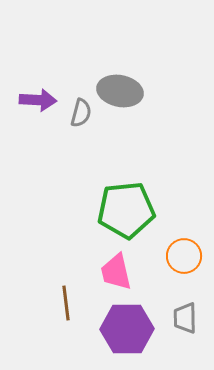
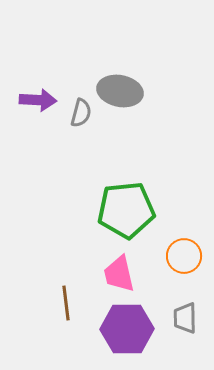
pink trapezoid: moved 3 px right, 2 px down
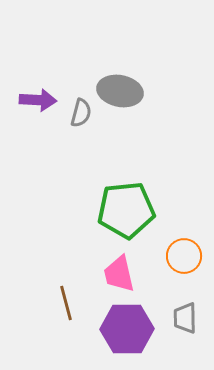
brown line: rotated 8 degrees counterclockwise
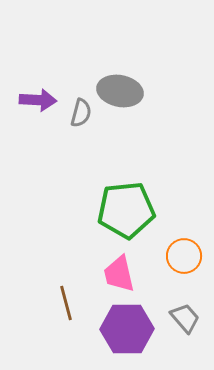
gray trapezoid: rotated 140 degrees clockwise
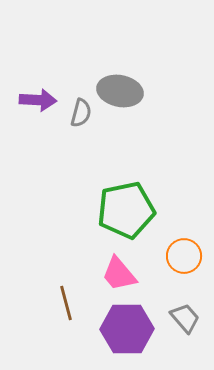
green pentagon: rotated 6 degrees counterclockwise
pink trapezoid: rotated 27 degrees counterclockwise
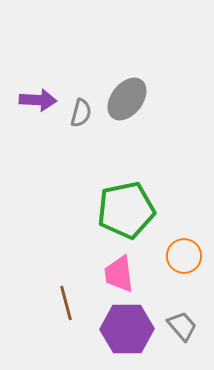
gray ellipse: moved 7 px right, 8 px down; rotated 63 degrees counterclockwise
pink trapezoid: rotated 33 degrees clockwise
gray trapezoid: moved 3 px left, 8 px down
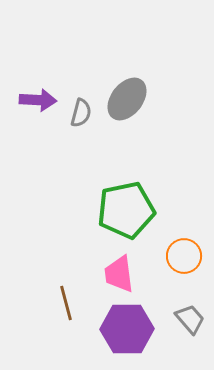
gray trapezoid: moved 8 px right, 7 px up
